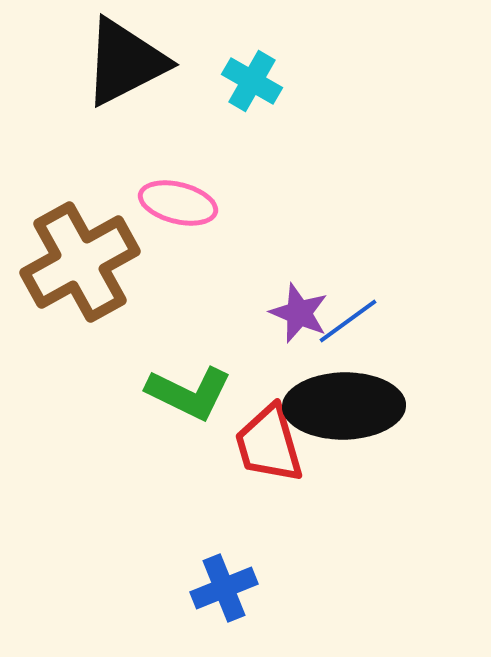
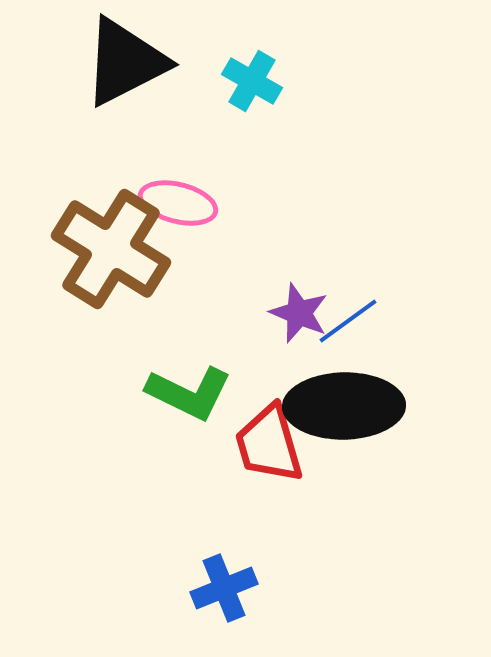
brown cross: moved 31 px right, 13 px up; rotated 29 degrees counterclockwise
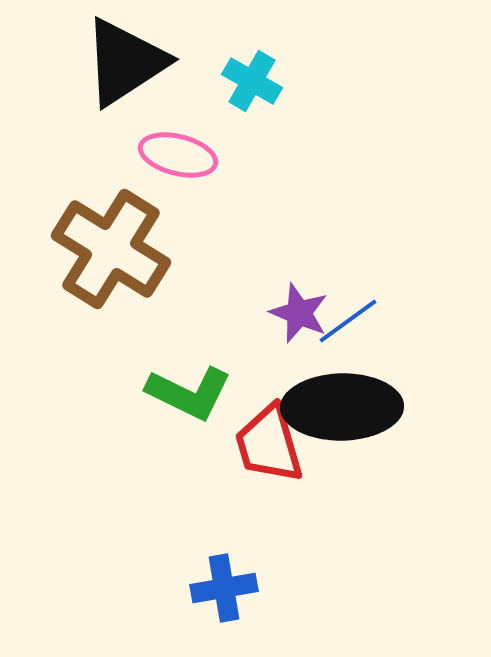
black triangle: rotated 6 degrees counterclockwise
pink ellipse: moved 48 px up
black ellipse: moved 2 px left, 1 px down
blue cross: rotated 12 degrees clockwise
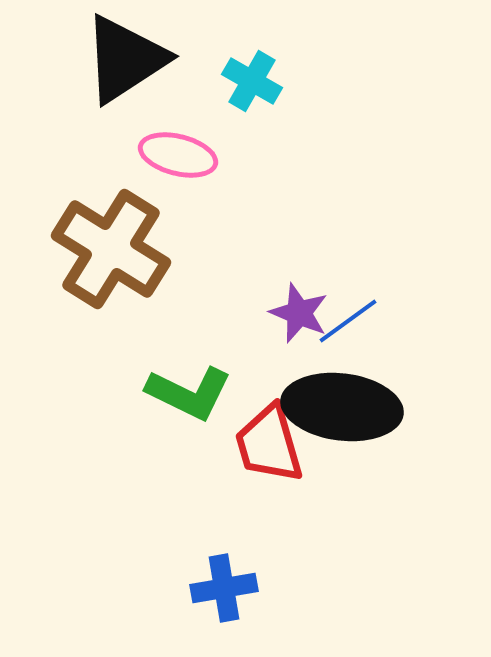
black triangle: moved 3 px up
black ellipse: rotated 8 degrees clockwise
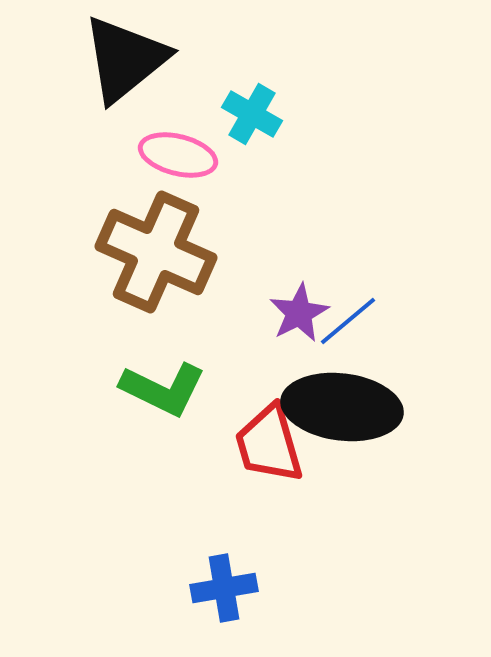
black triangle: rotated 6 degrees counterclockwise
cyan cross: moved 33 px down
brown cross: moved 45 px right, 3 px down; rotated 8 degrees counterclockwise
purple star: rotated 22 degrees clockwise
blue line: rotated 4 degrees counterclockwise
green L-shape: moved 26 px left, 4 px up
